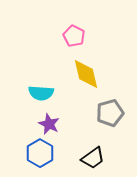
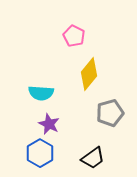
yellow diamond: moved 3 px right; rotated 52 degrees clockwise
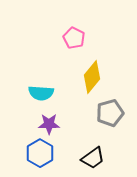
pink pentagon: moved 2 px down
yellow diamond: moved 3 px right, 3 px down
purple star: rotated 25 degrees counterclockwise
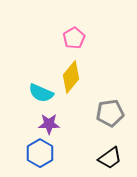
pink pentagon: rotated 15 degrees clockwise
yellow diamond: moved 21 px left
cyan semicircle: rotated 20 degrees clockwise
gray pentagon: rotated 8 degrees clockwise
black trapezoid: moved 17 px right
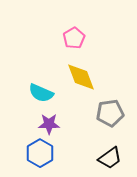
yellow diamond: moved 10 px right; rotated 60 degrees counterclockwise
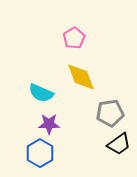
black trapezoid: moved 9 px right, 14 px up
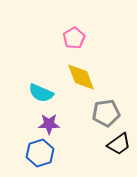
gray pentagon: moved 4 px left
blue hexagon: rotated 12 degrees clockwise
